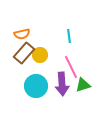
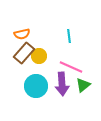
yellow circle: moved 1 px left, 1 px down
pink line: rotated 40 degrees counterclockwise
green triangle: rotated 21 degrees counterclockwise
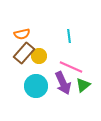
purple arrow: moved 1 px right, 1 px up; rotated 20 degrees counterclockwise
